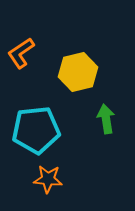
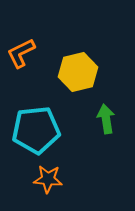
orange L-shape: rotated 8 degrees clockwise
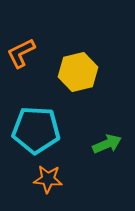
green arrow: moved 1 px right, 25 px down; rotated 76 degrees clockwise
cyan pentagon: rotated 9 degrees clockwise
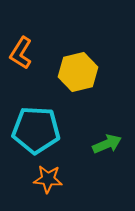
orange L-shape: rotated 32 degrees counterclockwise
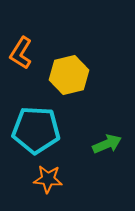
yellow hexagon: moved 9 px left, 3 px down
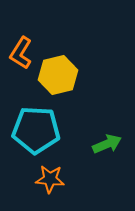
yellow hexagon: moved 11 px left
orange star: moved 2 px right
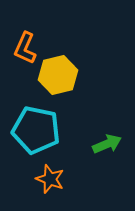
orange L-shape: moved 4 px right, 5 px up; rotated 8 degrees counterclockwise
cyan pentagon: rotated 9 degrees clockwise
orange star: rotated 16 degrees clockwise
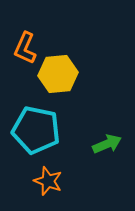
yellow hexagon: moved 1 px up; rotated 9 degrees clockwise
orange star: moved 2 px left, 2 px down
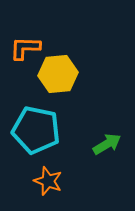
orange L-shape: rotated 68 degrees clockwise
green arrow: rotated 8 degrees counterclockwise
